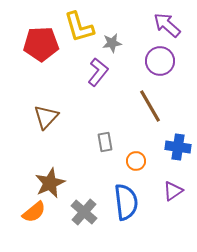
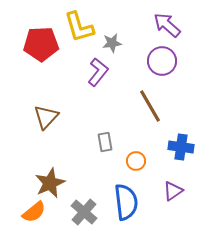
purple circle: moved 2 px right
blue cross: moved 3 px right
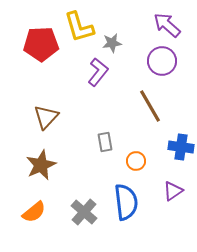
brown star: moved 9 px left, 18 px up
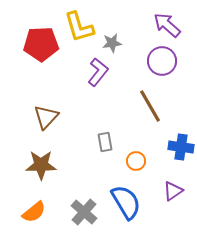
brown star: rotated 24 degrees clockwise
blue semicircle: rotated 24 degrees counterclockwise
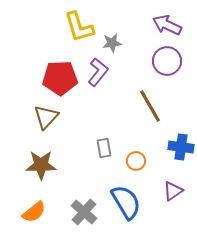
purple arrow: rotated 16 degrees counterclockwise
red pentagon: moved 19 px right, 34 px down
purple circle: moved 5 px right
gray rectangle: moved 1 px left, 6 px down
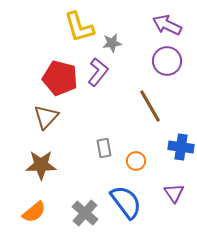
red pentagon: rotated 16 degrees clockwise
purple triangle: moved 1 px right, 2 px down; rotated 30 degrees counterclockwise
blue semicircle: rotated 6 degrees counterclockwise
gray cross: moved 1 px right, 1 px down
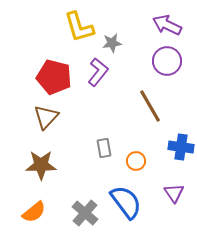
red pentagon: moved 6 px left, 1 px up
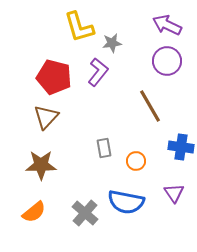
blue semicircle: rotated 138 degrees clockwise
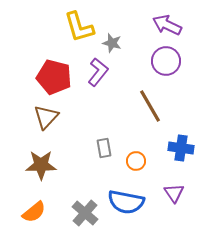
gray star: rotated 24 degrees clockwise
purple circle: moved 1 px left
blue cross: moved 1 px down
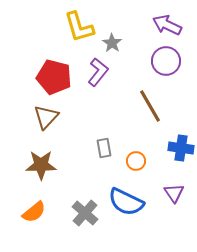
gray star: rotated 18 degrees clockwise
blue semicircle: rotated 15 degrees clockwise
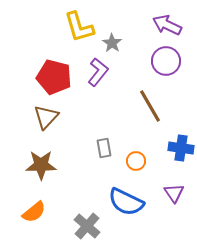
gray cross: moved 2 px right, 13 px down
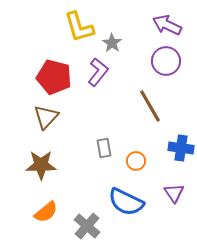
orange semicircle: moved 12 px right
